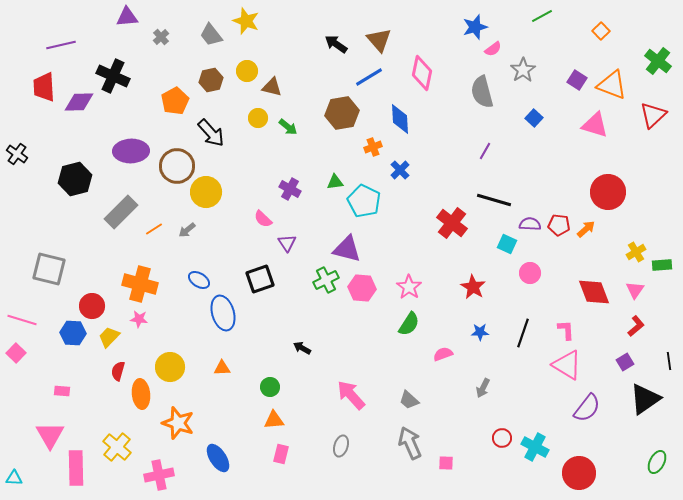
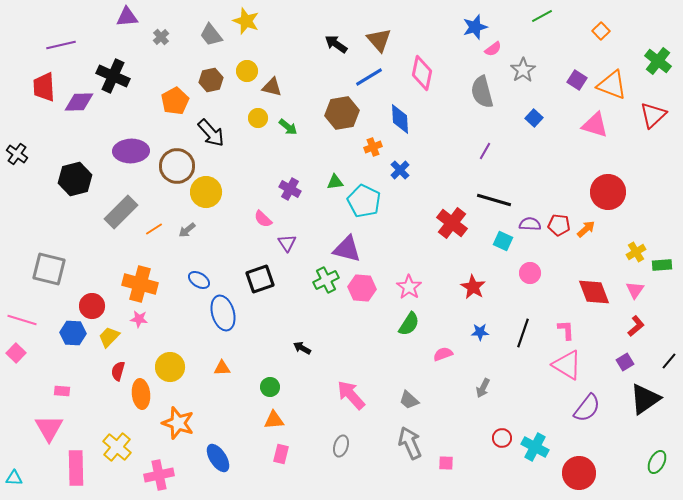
cyan square at (507, 244): moved 4 px left, 3 px up
black line at (669, 361): rotated 48 degrees clockwise
pink triangle at (50, 435): moved 1 px left, 7 px up
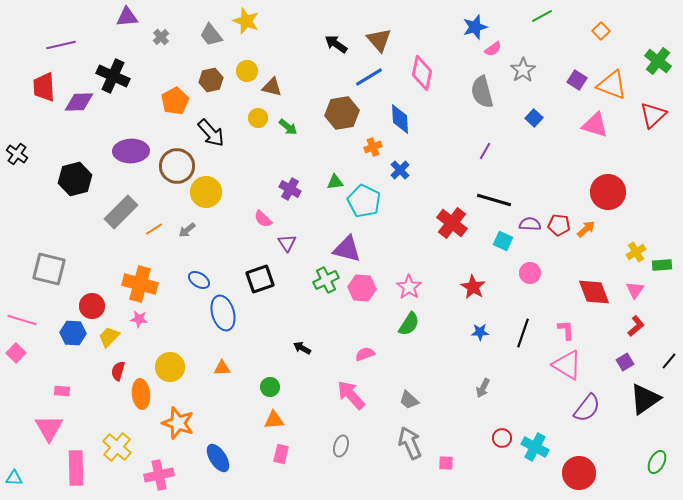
pink semicircle at (443, 354): moved 78 px left
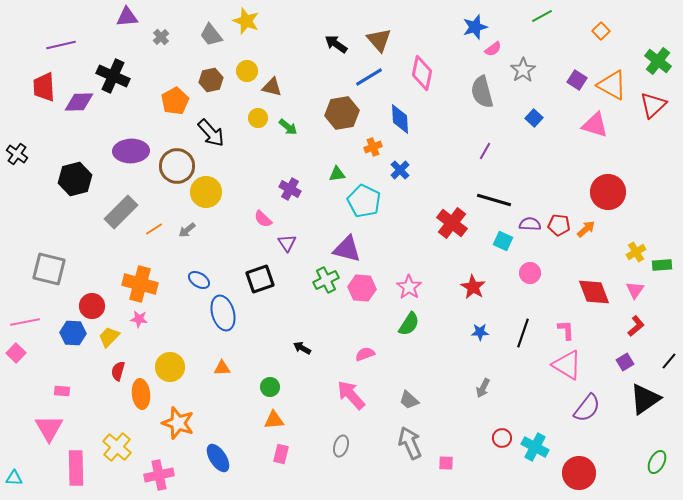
orange triangle at (612, 85): rotated 8 degrees clockwise
red triangle at (653, 115): moved 10 px up
green triangle at (335, 182): moved 2 px right, 8 px up
pink line at (22, 320): moved 3 px right, 2 px down; rotated 28 degrees counterclockwise
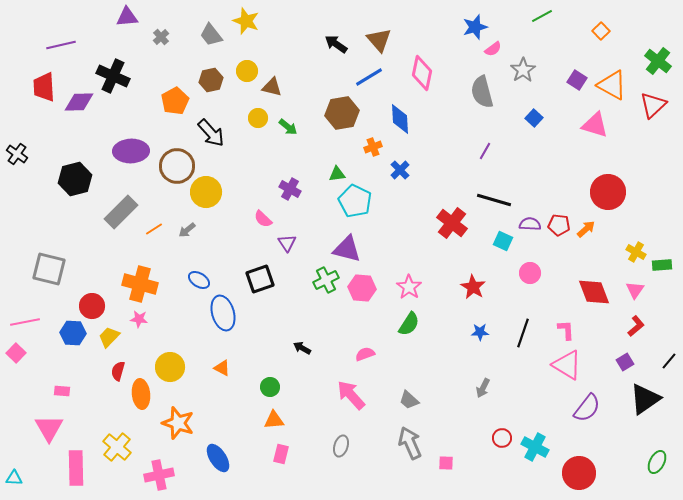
cyan pentagon at (364, 201): moved 9 px left
yellow cross at (636, 252): rotated 30 degrees counterclockwise
orange triangle at (222, 368): rotated 30 degrees clockwise
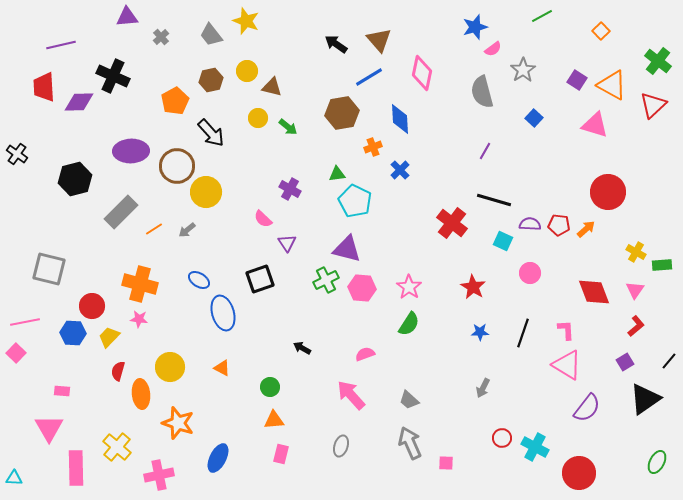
blue ellipse at (218, 458): rotated 60 degrees clockwise
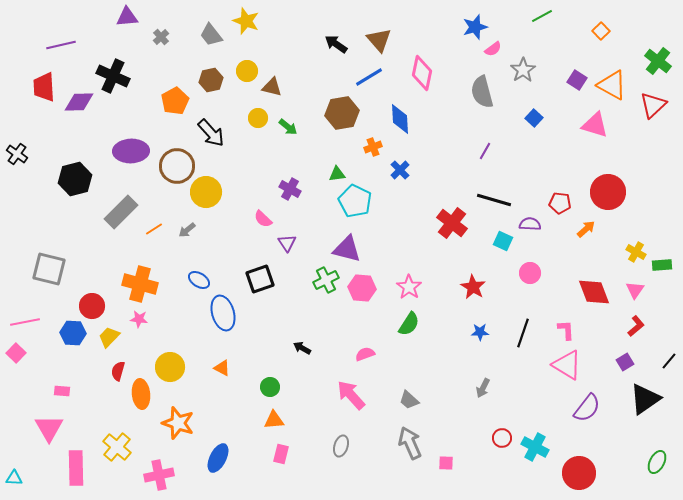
red pentagon at (559, 225): moved 1 px right, 22 px up
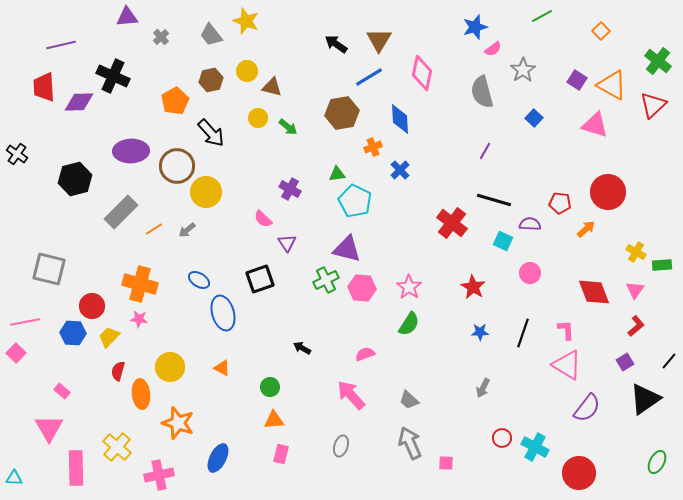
brown triangle at (379, 40): rotated 12 degrees clockwise
pink rectangle at (62, 391): rotated 35 degrees clockwise
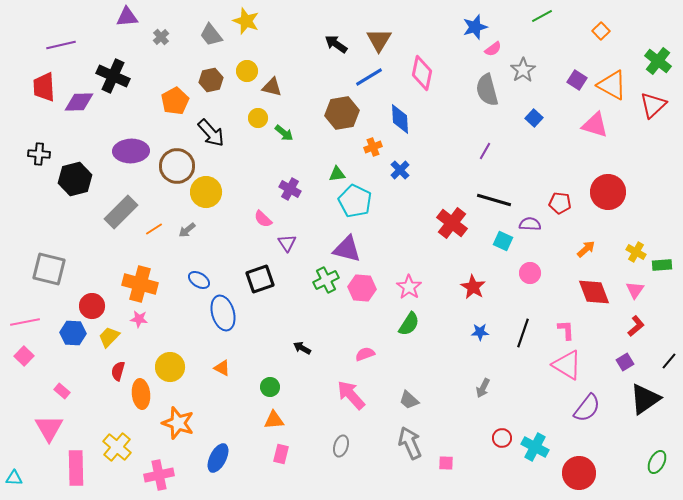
gray semicircle at (482, 92): moved 5 px right, 2 px up
green arrow at (288, 127): moved 4 px left, 6 px down
black cross at (17, 154): moved 22 px right; rotated 30 degrees counterclockwise
orange arrow at (586, 229): moved 20 px down
pink square at (16, 353): moved 8 px right, 3 px down
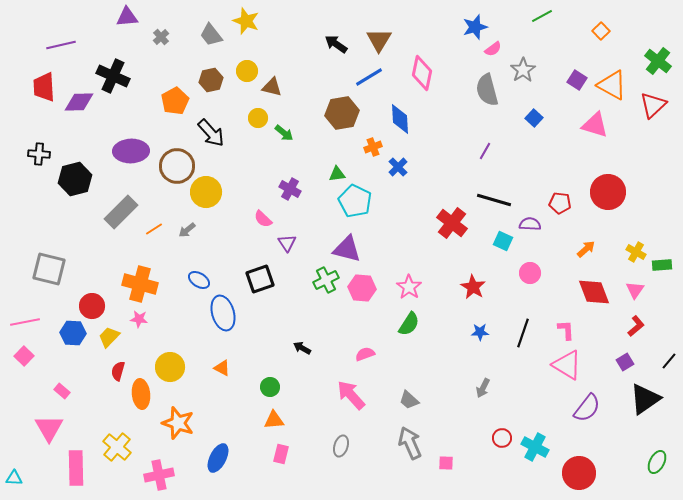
blue cross at (400, 170): moved 2 px left, 3 px up
